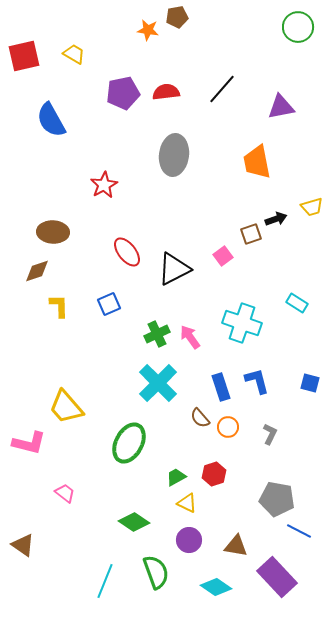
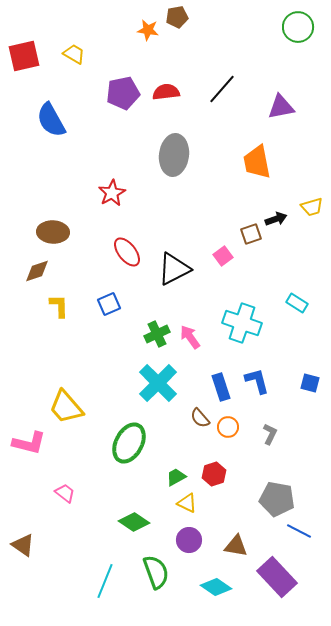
red star at (104, 185): moved 8 px right, 8 px down
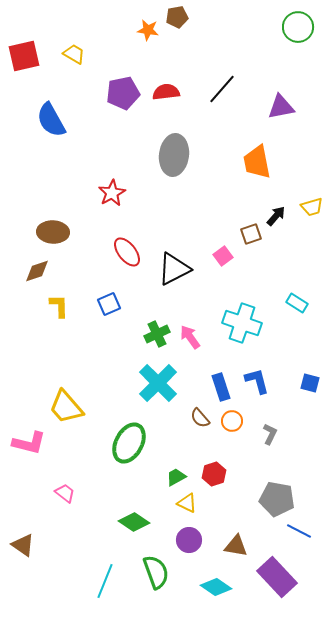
black arrow at (276, 219): moved 3 px up; rotated 30 degrees counterclockwise
orange circle at (228, 427): moved 4 px right, 6 px up
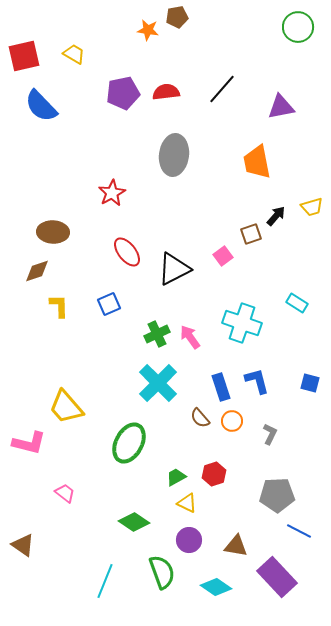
blue semicircle at (51, 120): moved 10 px left, 14 px up; rotated 15 degrees counterclockwise
gray pentagon at (277, 499): moved 4 px up; rotated 12 degrees counterclockwise
green semicircle at (156, 572): moved 6 px right
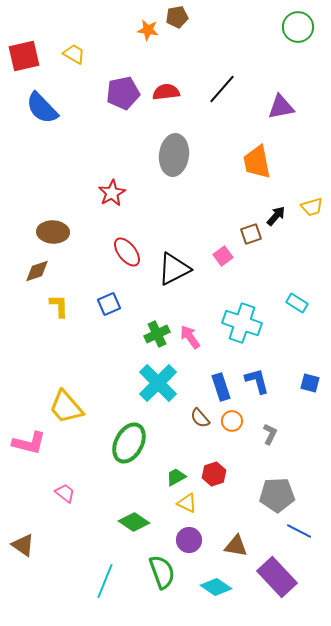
blue semicircle at (41, 106): moved 1 px right, 2 px down
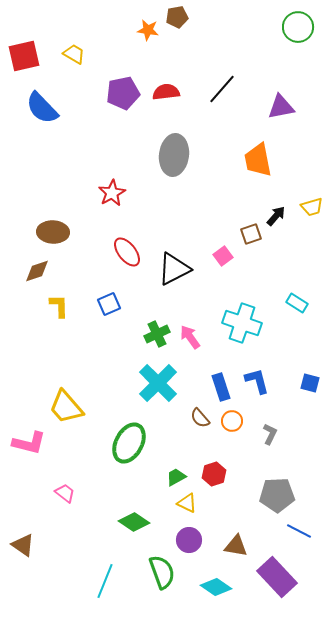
orange trapezoid at (257, 162): moved 1 px right, 2 px up
